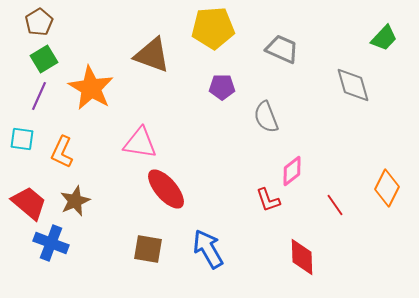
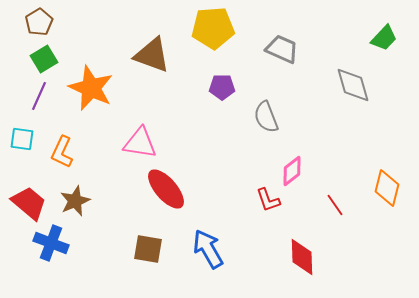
orange star: rotated 6 degrees counterclockwise
orange diamond: rotated 12 degrees counterclockwise
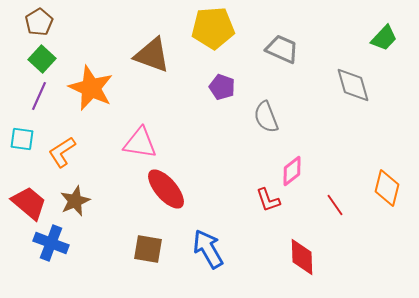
green square: moved 2 px left; rotated 16 degrees counterclockwise
purple pentagon: rotated 20 degrees clockwise
orange L-shape: rotated 32 degrees clockwise
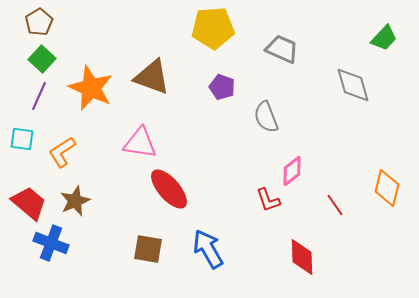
brown triangle: moved 22 px down
red ellipse: moved 3 px right
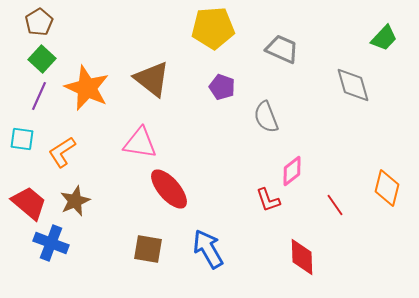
brown triangle: moved 2 px down; rotated 18 degrees clockwise
orange star: moved 4 px left
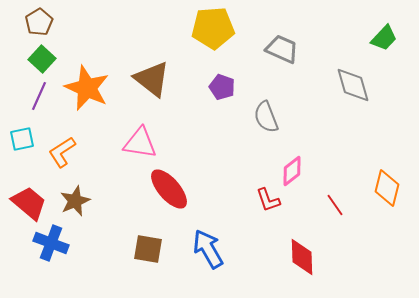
cyan square: rotated 20 degrees counterclockwise
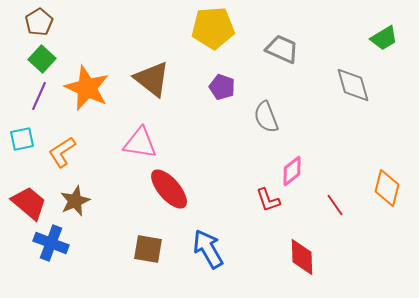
green trapezoid: rotated 16 degrees clockwise
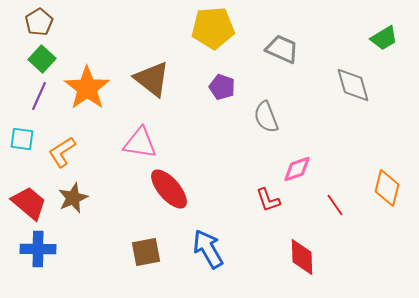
orange star: rotated 12 degrees clockwise
cyan square: rotated 20 degrees clockwise
pink diamond: moved 5 px right, 2 px up; rotated 20 degrees clockwise
brown star: moved 2 px left, 3 px up
blue cross: moved 13 px left, 6 px down; rotated 20 degrees counterclockwise
brown square: moved 2 px left, 3 px down; rotated 20 degrees counterclockwise
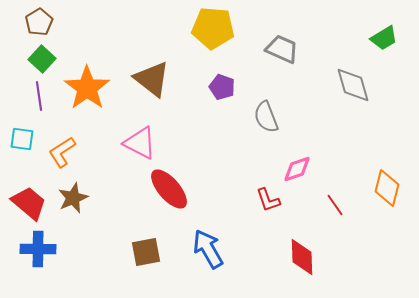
yellow pentagon: rotated 9 degrees clockwise
purple line: rotated 32 degrees counterclockwise
pink triangle: rotated 18 degrees clockwise
